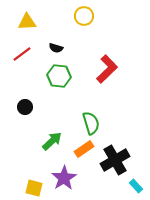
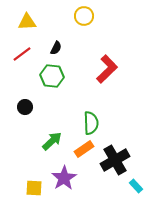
black semicircle: rotated 80 degrees counterclockwise
green hexagon: moved 7 px left
green semicircle: rotated 15 degrees clockwise
yellow square: rotated 12 degrees counterclockwise
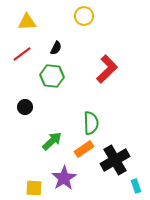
cyan rectangle: rotated 24 degrees clockwise
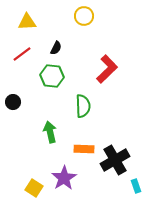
black circle: moved 12 px left, 5 px up
green semicircle: moved 8 px left, 17 px up
green arrow: moved 2 px left, 9 px up; rotated 60 degrees counterclockwise
orange rectangle: rotated 36 degrees clockwise
yellow square: rotated 30 degrees clockwise
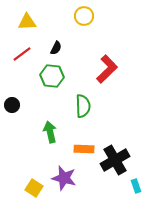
black circle: moved 1 px left, 3 px down
purple star: rotated 25 degrees counterclockwise
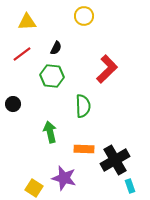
black circle: moved 1 px right, 1 px up
cyan rectangle: moved 6 px left
